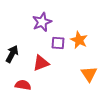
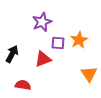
orange star: rotated 18 degrees clockwise
red triangle: moved 2 px right, 4 px up
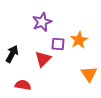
purple square: moved 1 px down
red triangle: rotated 24 degrees counterclockwise
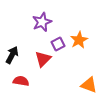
purple square: rotated 32 degrees counterclockwise
black arrow: moved 1 px down
orange triangle: moved 11 px down; rotated 36 degrees counterclockwise
red semicircle: moved 2 px left, 4 px up
